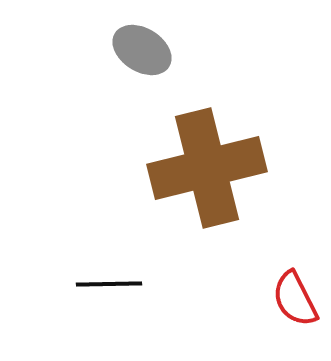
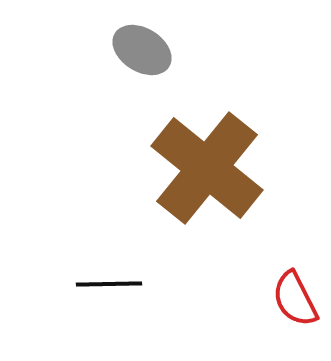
brown cross: rotated 37 degrees counterclockwise
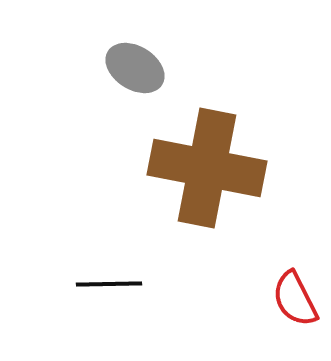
gray ellipse: moved 7 px left, 18 px down
brown cross: rotated 28 degrees counterclockwise
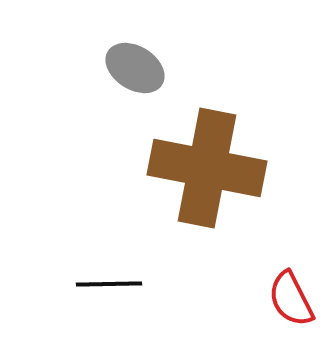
red semicircle: moved 4 px left
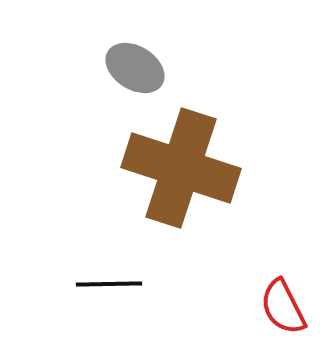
brown cross: moved 26 px left; rotated 7 degrees clockwise
red semicircle: moved 8 px left, 8 px down
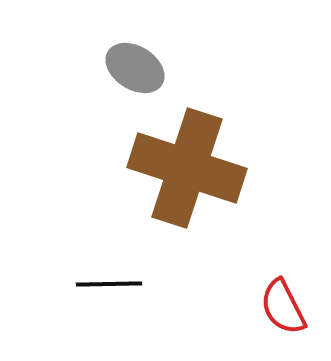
brown cross: moved 6 px right
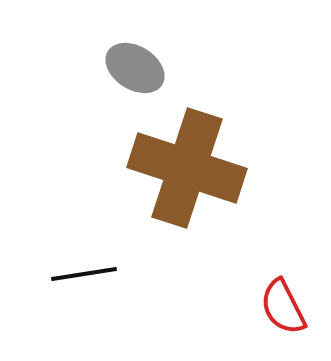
black line: moved 25 px left, 10 px up; rotated 8 degrees counterclockwise
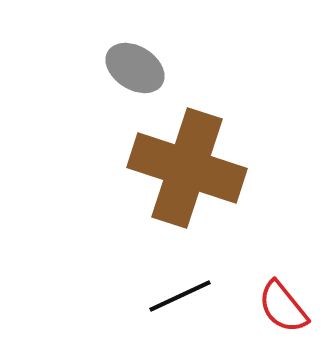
black line: moved 96 px right, 22 px down; rotated 16 degrees counterclockwise
red semicircle: rotated 12 degrees counterclockwise
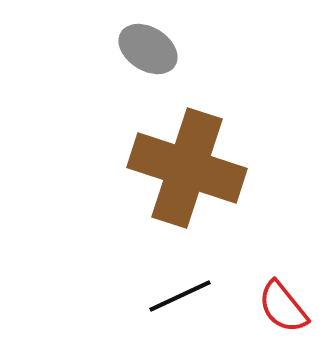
gray ellipse: moved 13 px right, 19 px up
